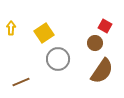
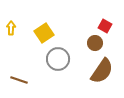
brown line: moved 2 px left, 2 px up; rotated 42 degrees clockwise
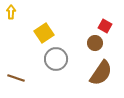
yellow arrow: moved 16 px up
gray circle: moved 2 px left
brown semicircle: moved 1 px left, 2 px down
brown line: moved 3 px left, 2 px up
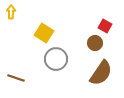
yellow square: rotated 24 degrees counterclockwise
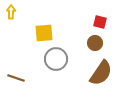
red square: moved 5 px left, 4 px up; rotated 16 degrees counterclockwise
yellow square: rotated 36 degrees counterclockwise
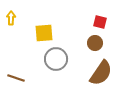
yellow arrow: moved 6 px down
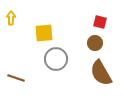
brown semicircle: rotated 116 degrees clockwise
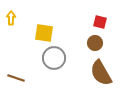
yellow square: rotated 12 degrees clockwise
gray circle: moved 2 px left, 1 px up
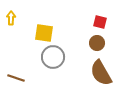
brown circle: moved 2 px right
gray circle: moved 1 px left, 1 px up
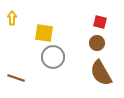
yellow arrow: moved 1 px right
